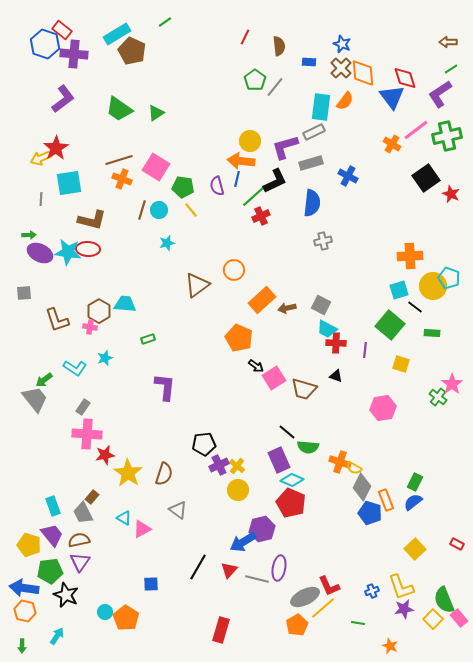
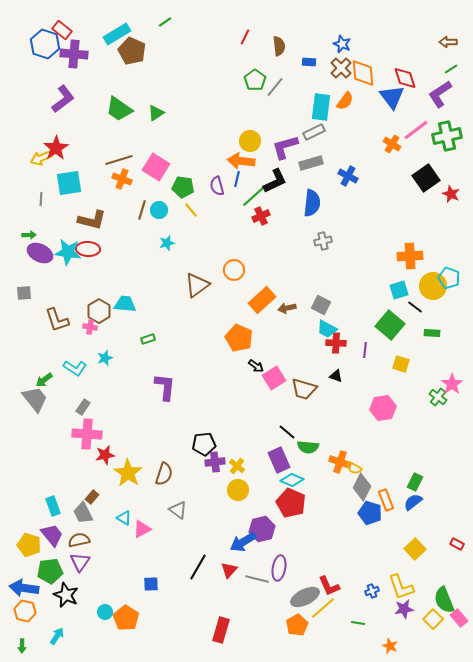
purple cross at (219, 465): moved 4 px left, 3 px up; rotated 18 degrees clockwise
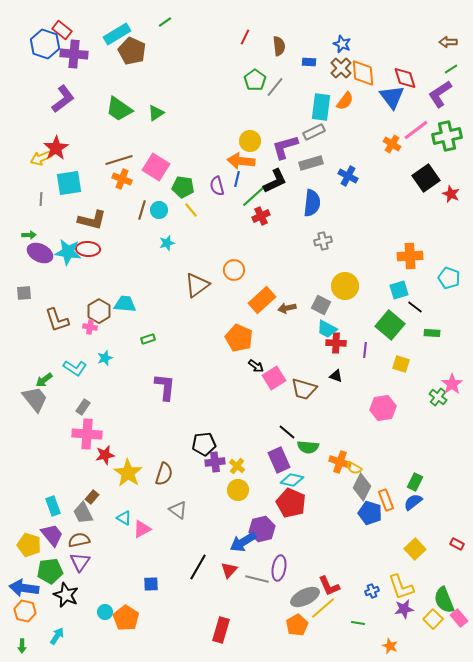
yellow circle at (433, 286): moved 88 px left
cyan diamond at (292, 480): rotated 10 degrees counterclockwise
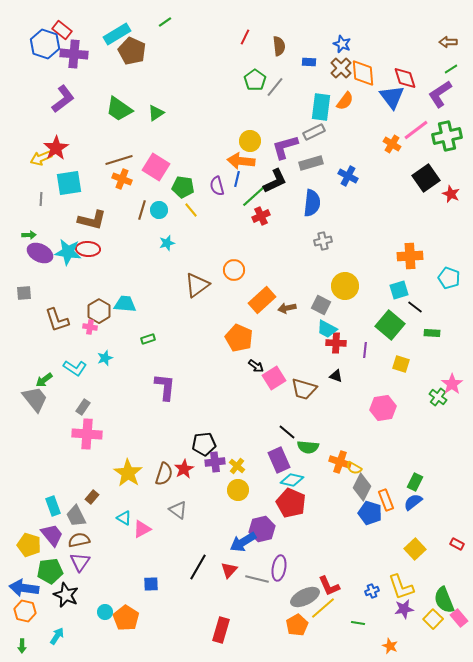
red star at (105, 455): moved 79 px right, 14 px down; rotated 18 degrees counterclockwise
gray trapezoid at (83, 513): moved 7 px left, 3 px down
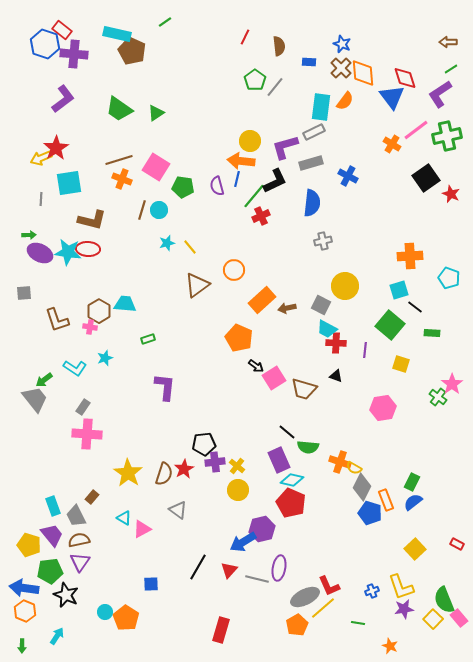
cyan rectangle at (117, 34): rotated 44 degrees clockwise
green line at (254, 196): rotated 8 degrees counterclockwise
yellow line at (191, 210): moved 1 px left, 37 px down
green rectangle at (415, 482): moved 3 px left
orange hexagon at (25, 611): rotated 10 degrees clockwise
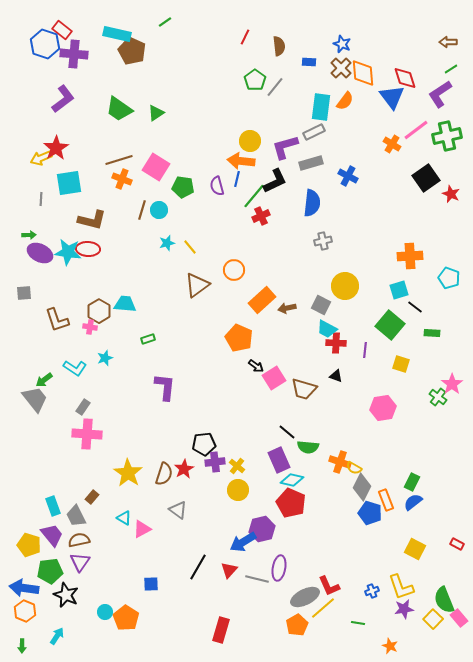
yellow square at (415, 549): rotated 20 degrees counterclockwise
